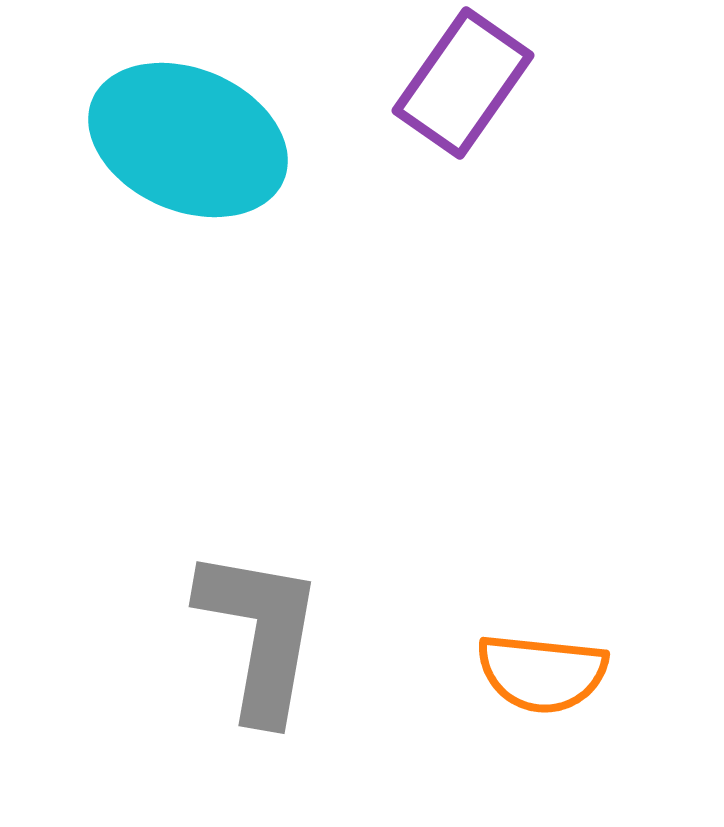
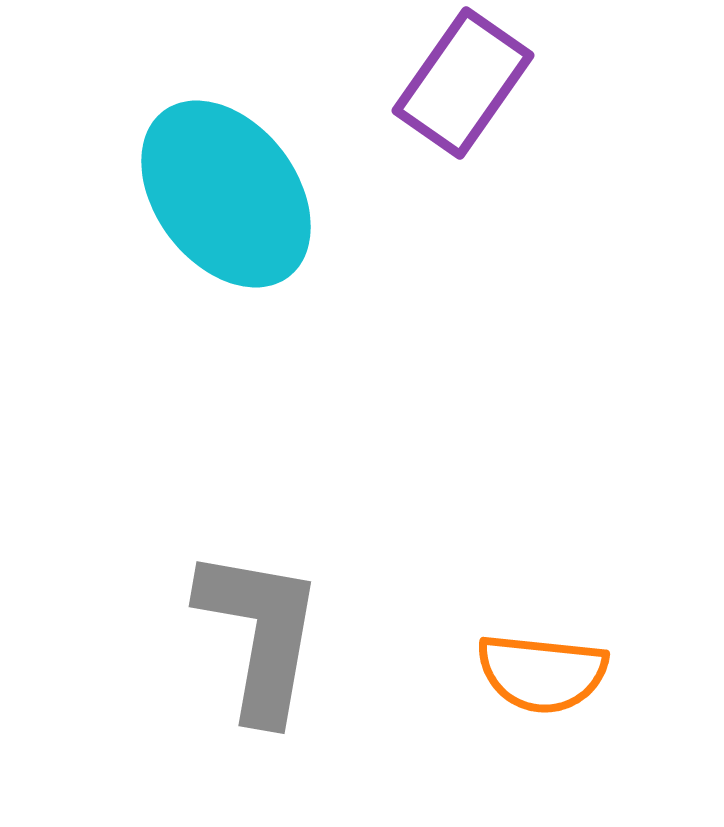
cyan ellipse: moved 38 px right, 54 px down; rotated 30 degrees clockwise
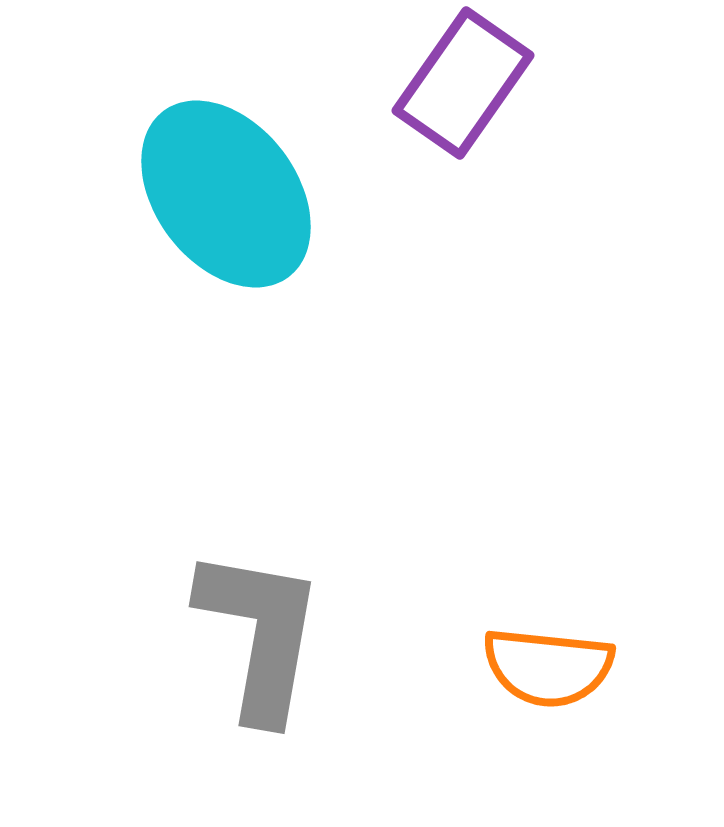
orange semicircle: moved 6 px right, 6 px up
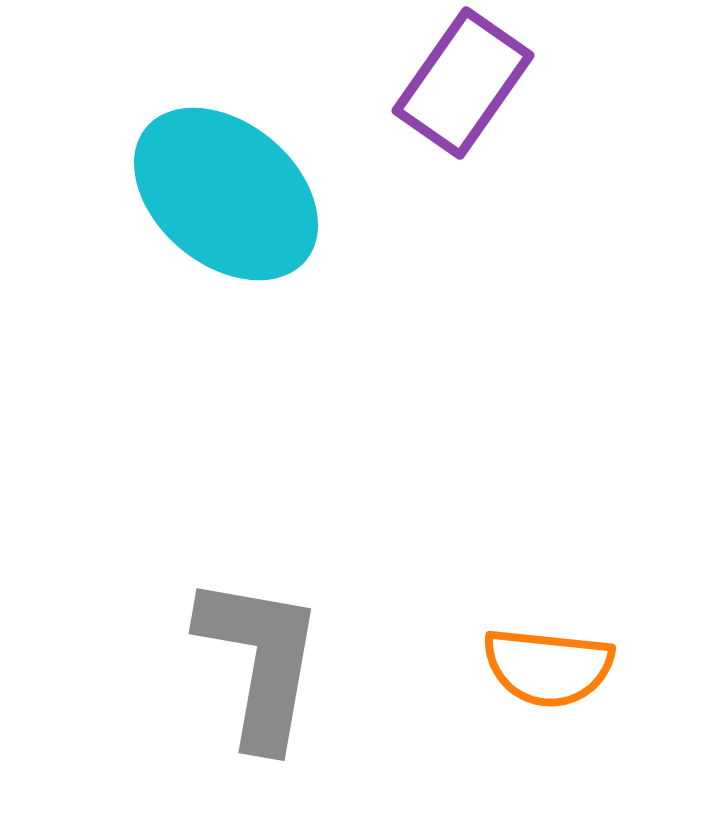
cyan ellipse: rotated 13 degrees counterclockwise
gray L-shape: moved 27 px down
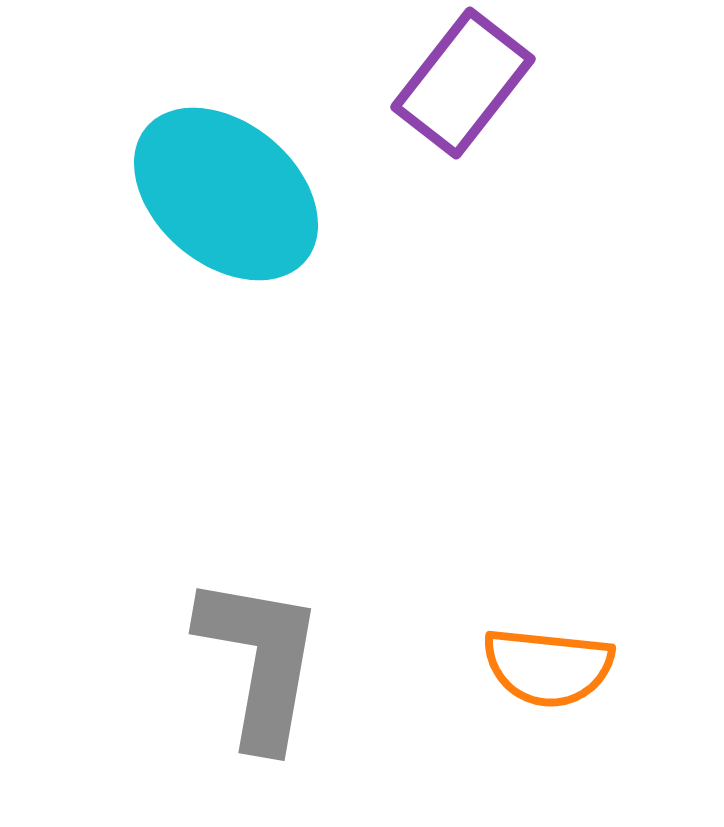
purple rectangle: rotated 3 degrees clockwise
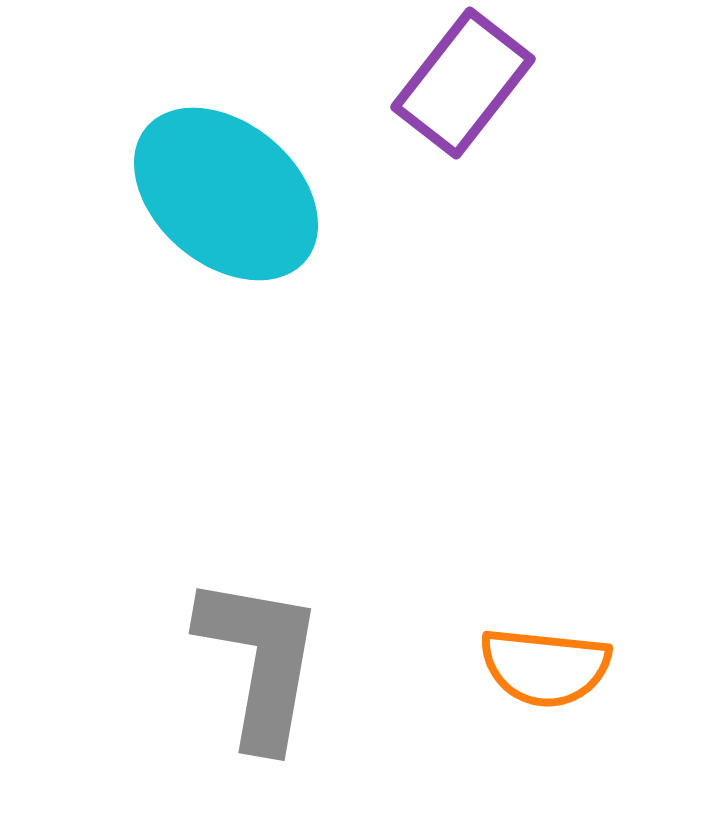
orange semicircle: moved 3 px left
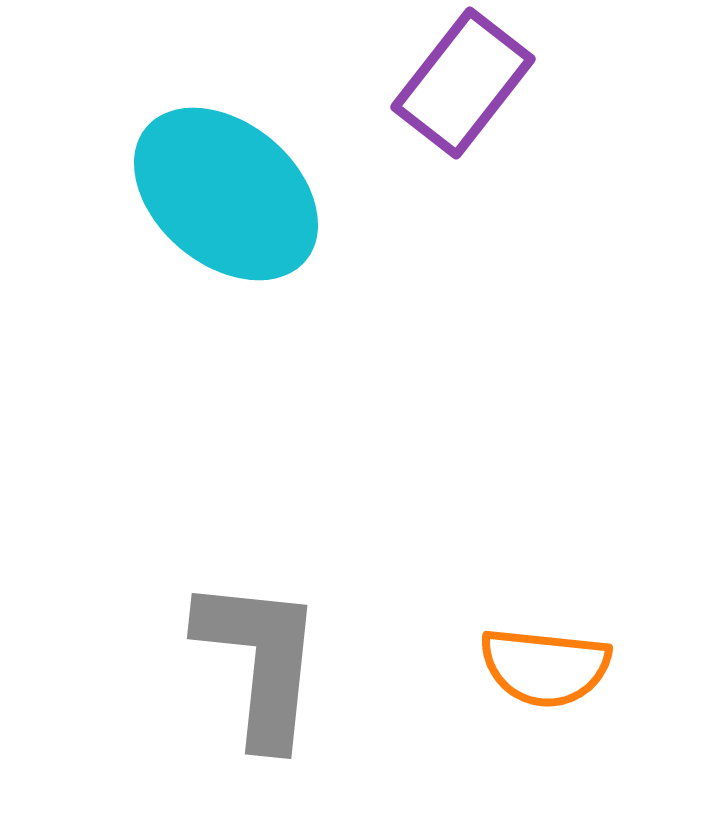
gray L-shape: rotated 4 degrees counterclockwise
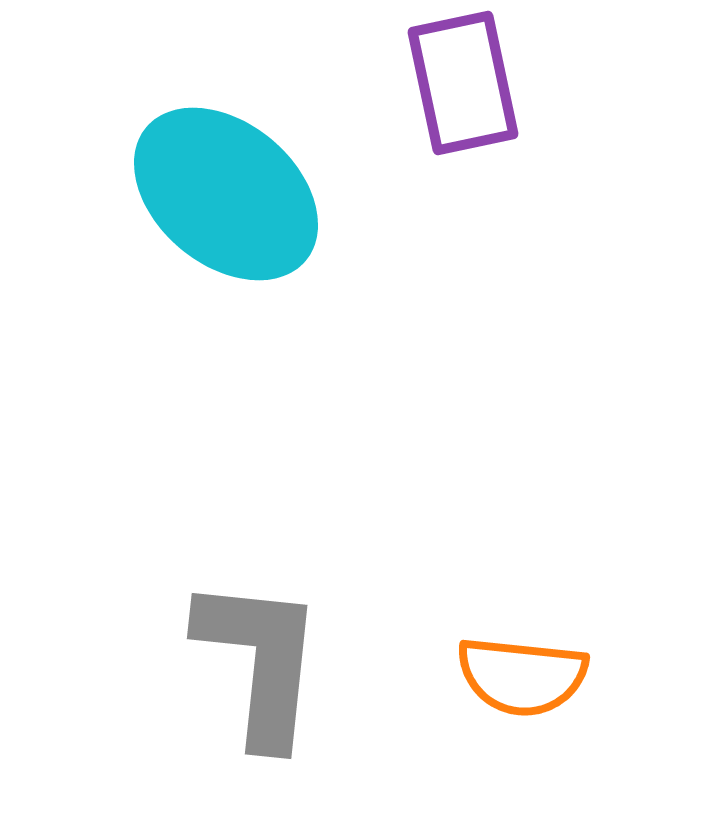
purple rectangle: rotated 50 degrees counterclockwise
orange semicircle: moved 23 px left, 9 px down
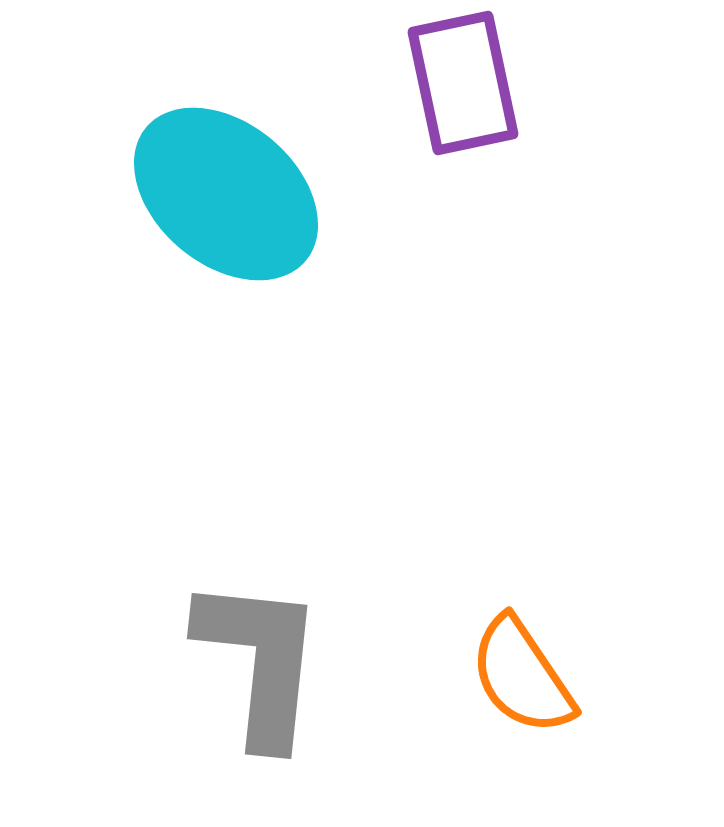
orange semicircle: rotated 50 degrees clockwise
